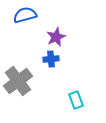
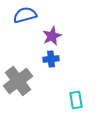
purple star: moved 4 px left, 1 px up
cyan rectangle: rotated 12 degrees clockwise
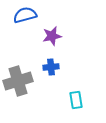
purple star: rotated 12 degrees clockwise
blue cross: moved 8 px down
gray cross: rotated 20 degrees clockwise
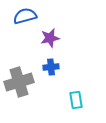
blue semicircle: moved 1 px down
purple star: moved 2 px left, 2 px down
gray cross: moved 1 px right, 1 px down
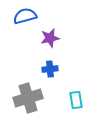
blue cross: moved 1 px left, 2 px down
gray cross: moved 9 px right, 16 px down
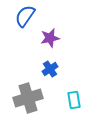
blue semicircle: rotated 40 degrees counterclockwise
blue cross: rotated 28 degrees counterclockwise
cyan rectangle: moved 2 px left
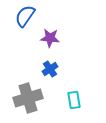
purple star: rotated 18 degrees clockwise
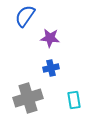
blue cross: moved 1 px right, 1 px up; rotated 21 degrees clockwise
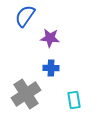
blue cross: rotated 14 degrees clockwise
gray cross: moved 2 px left, 4 px up; rotated 16 degrees counterclockwise
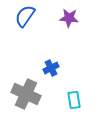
purple star: moved 19 px right, 20 px up
blue cross: rotated 28 degrees counterclockwise
gray cross: rotated 32 degrees counterclockwise
